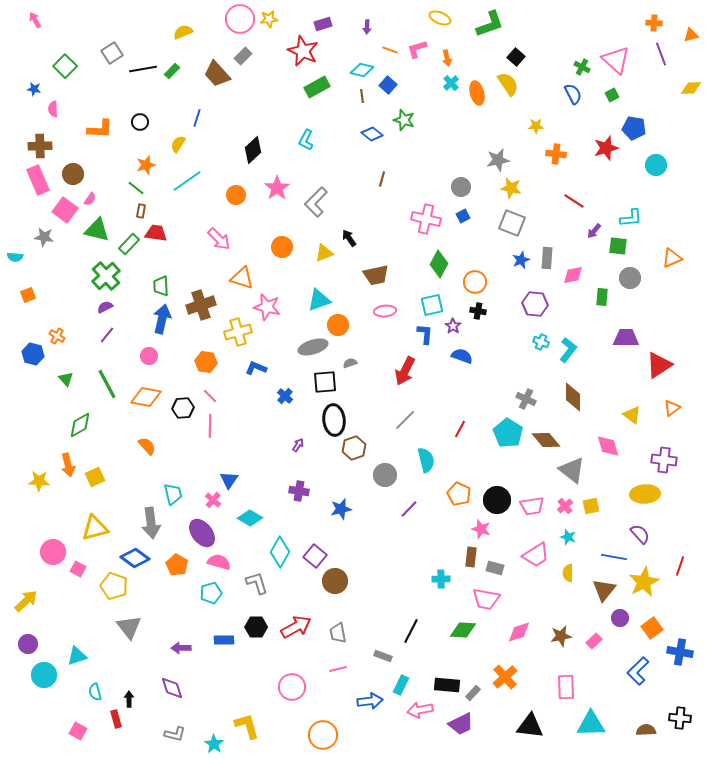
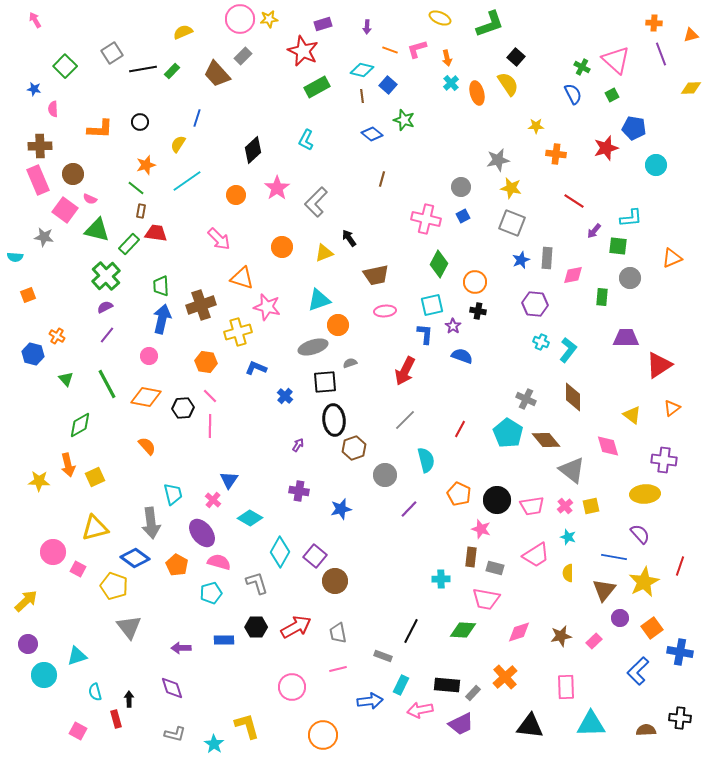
pink semicircle at (90, 199): rotated 80 degrees clockwise
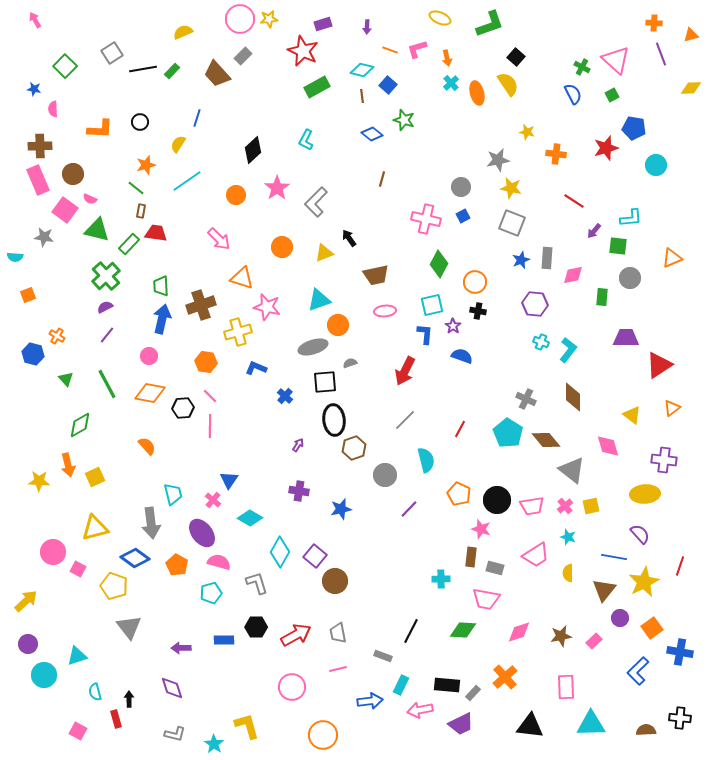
yellow star at (536, 126): moved 9 px left, 6 px down; rotated 14 degrees clockwise
orange diamond at (146, 397): moved 4 px right, 4 px up
red arrow at (296, 627): moved 8 px down
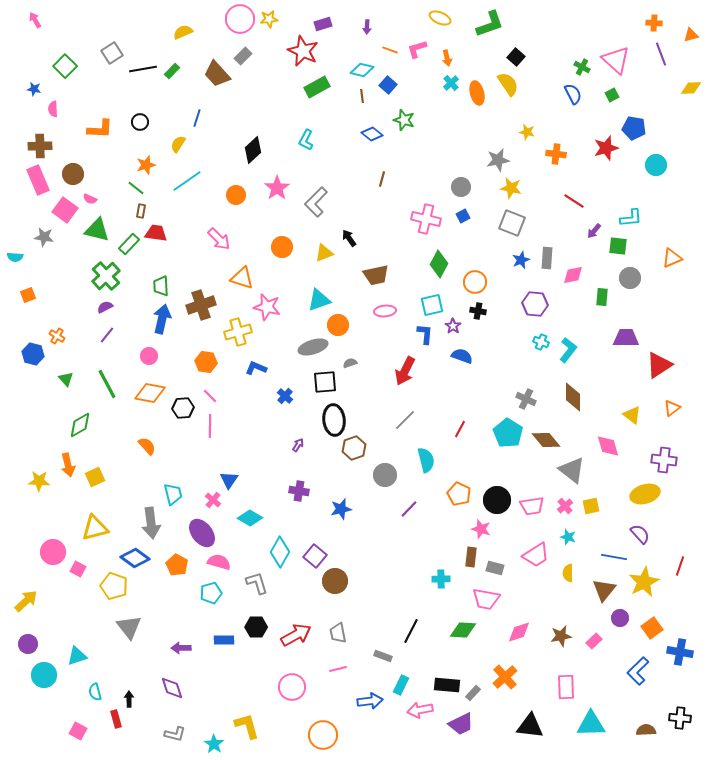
yellow ellipse at (645, 494): rotated 12 degrees counterclockwise
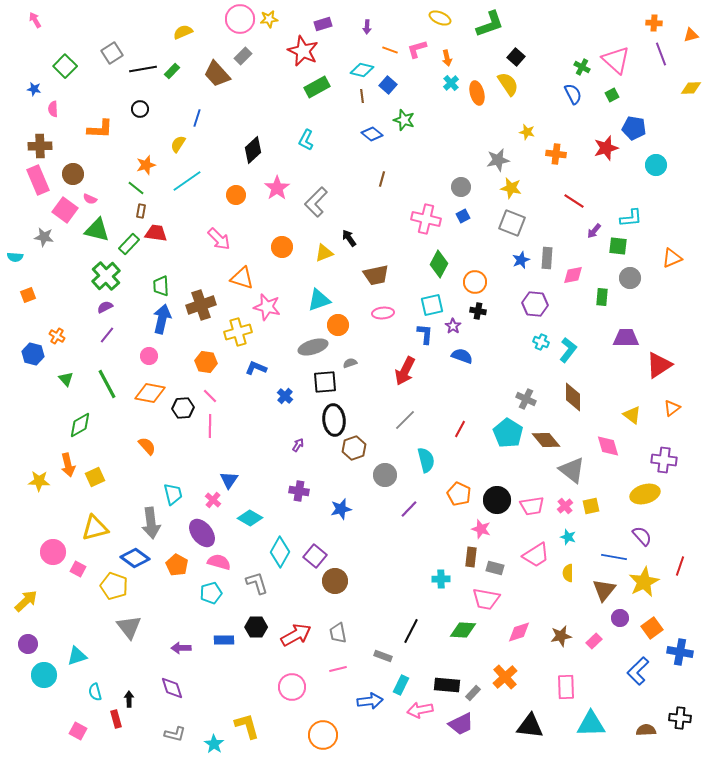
black circle at (140, 122): moved 13 px up
pink ellipse at (385, 311): moved 2 px left, 2 px down
purple semicircle at (640, 534): moved 2 px right, 2 px down
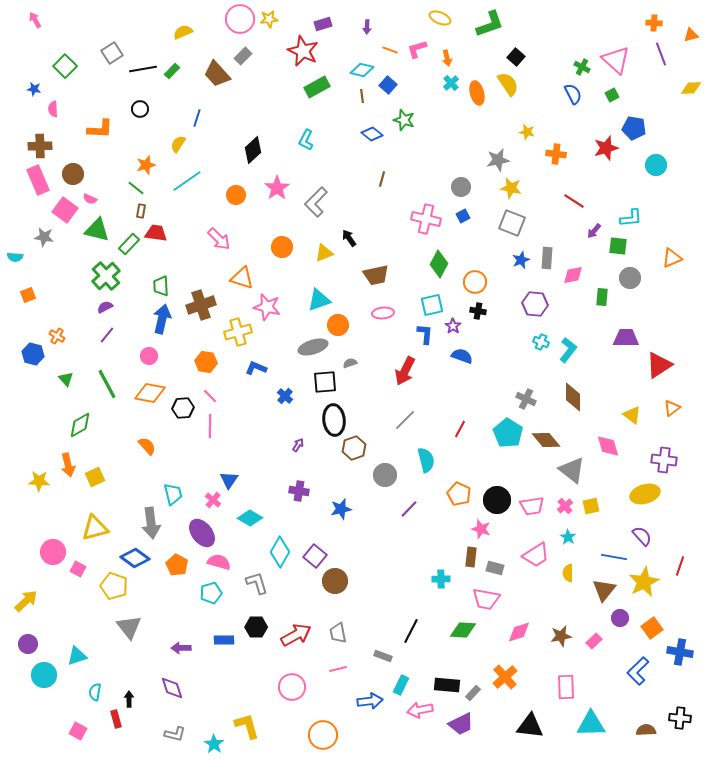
cyan star at (568, 537): rotated 14 degrees clockwise
cyan semicircle at (95, 692): rotated 24 degrees clockwise
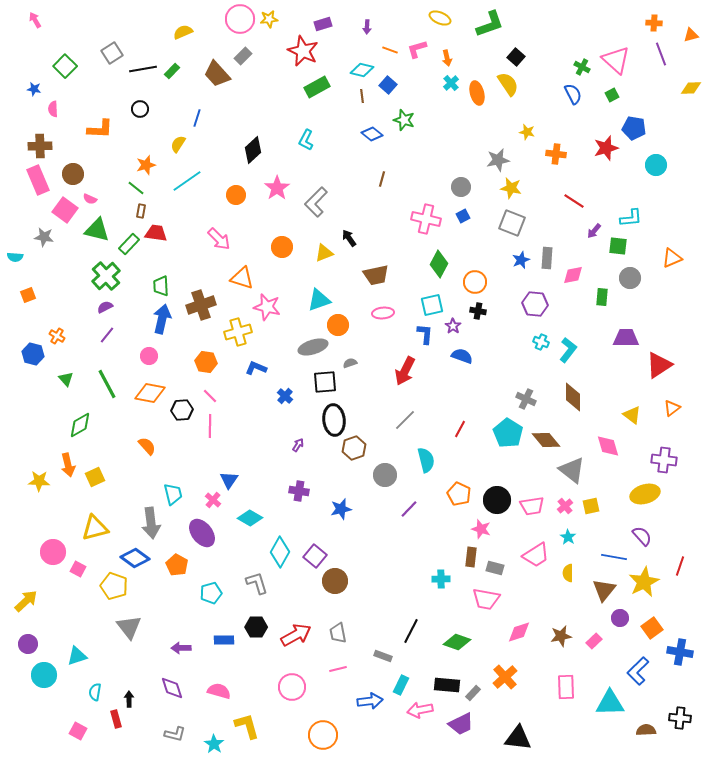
black hexagon at (183, 408): moved 1 px left, 2 px down
pink semicircle at (219, 562): moved 129 px down
green diamond at (463, 630): moved 6 px left, 12 px down; rotated 16 degrees clockwise
cyan triangle at (591, 724): moved 19 px right, 21 px up
black triangle at (530, 726): moved 12 px left, 12 px down
